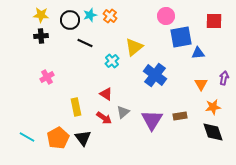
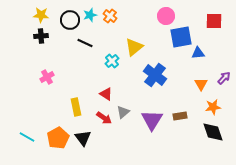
purple arrow: rotated 32 degrees clockwise
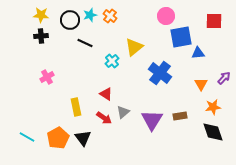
blue cross: moved 5 px right, 2 px up
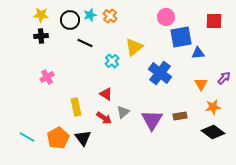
pink circle: moved 1 px down
black diamond: rotated 35 degrees counterclockwise
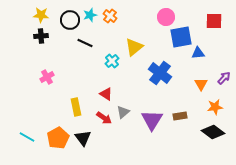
orange star: moved 2 px right
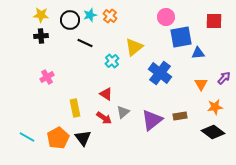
yellow rectangle: moved 1 px left, 1 px down
purple triangle: rotated 20 degrees clockwise
